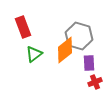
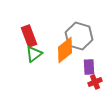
red rectangle: moved 6 px right, 9 px down
purple rectangle: moved 4 px down
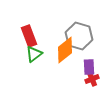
red cross: moved 3 px left, 3 px up
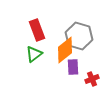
red rectangle: moved 8 px right, 6 px up
purple rectangle: moved 16 px left
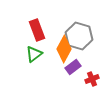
orange diamond: moved 1 px left, 1 px up; rotated 24 degrees counterclockwise
purple rectangle: rotated 56 degrees clockwise
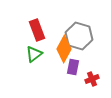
purple rectangle: rotated 42 degrees counterclockwise
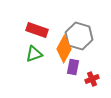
red rectangle: rotated 50 degrees counterclockwise
green triangle: rotated 18 degrees clockwise
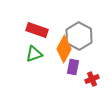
gray hexagon: rotated 12 degrees clockwise
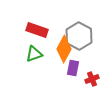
purple rectangle: moved 1 px down
